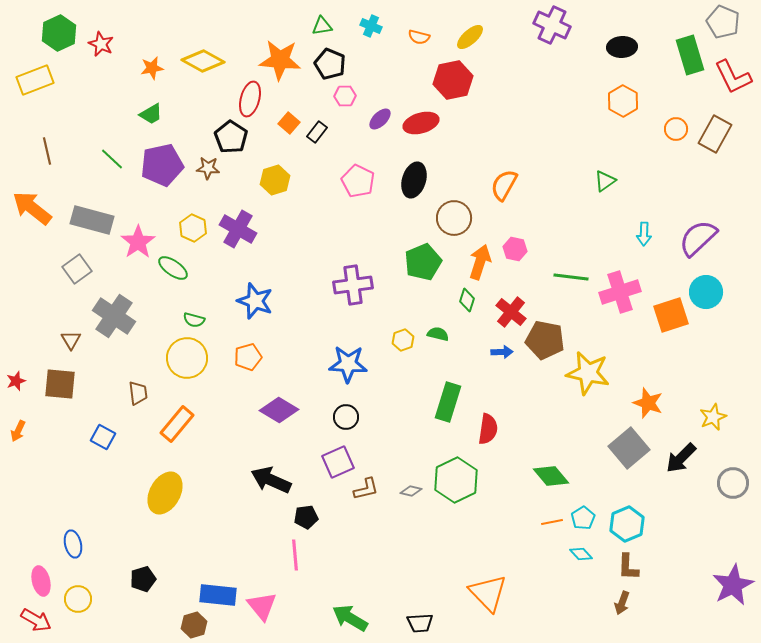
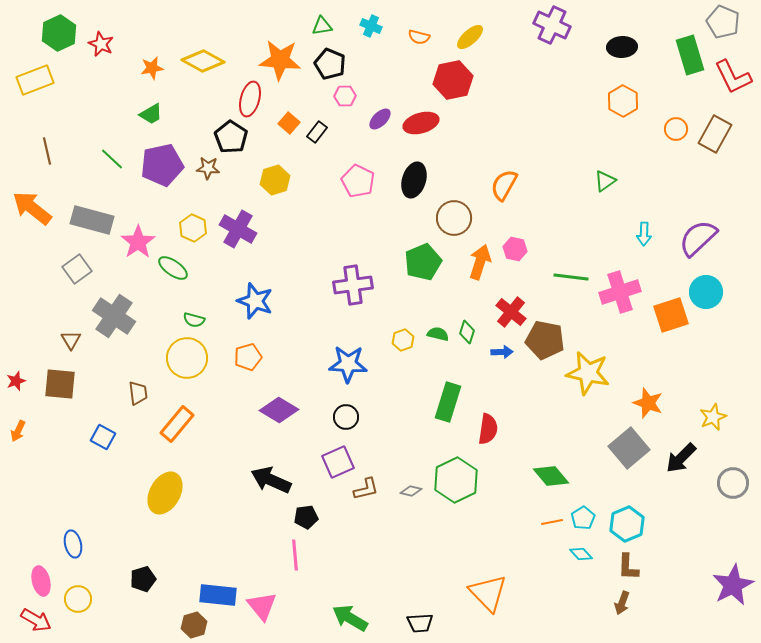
green diamond at (467, 300): moved 32 px down
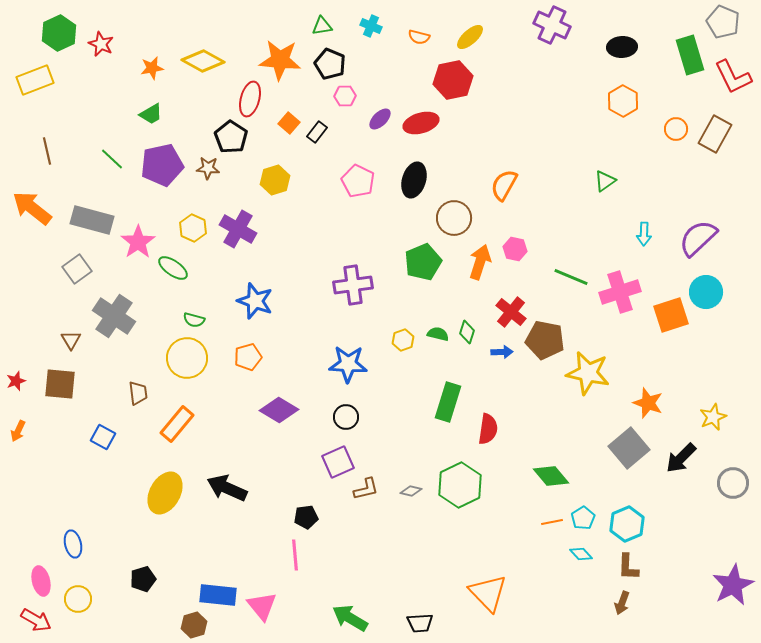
green line at (571, 277): rotated 16 degrees clockwise
black arrow at (271, 480): moved 44 px left, 8 px down
green hexagon at (456, 480): moved 4 px right, 5 px down
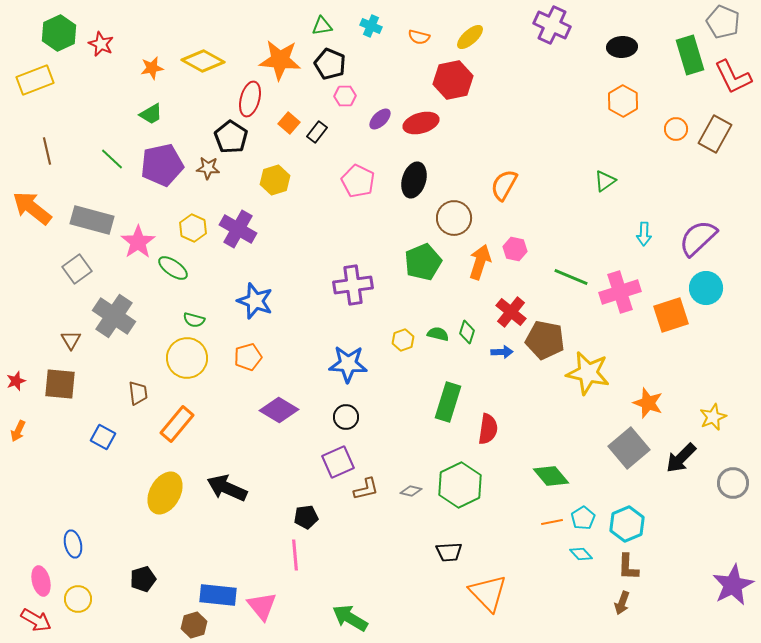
cyan circle at (706, 292): moved 4 px up
black trapezoid at (420, 623): moved 29 px right, 71 px up
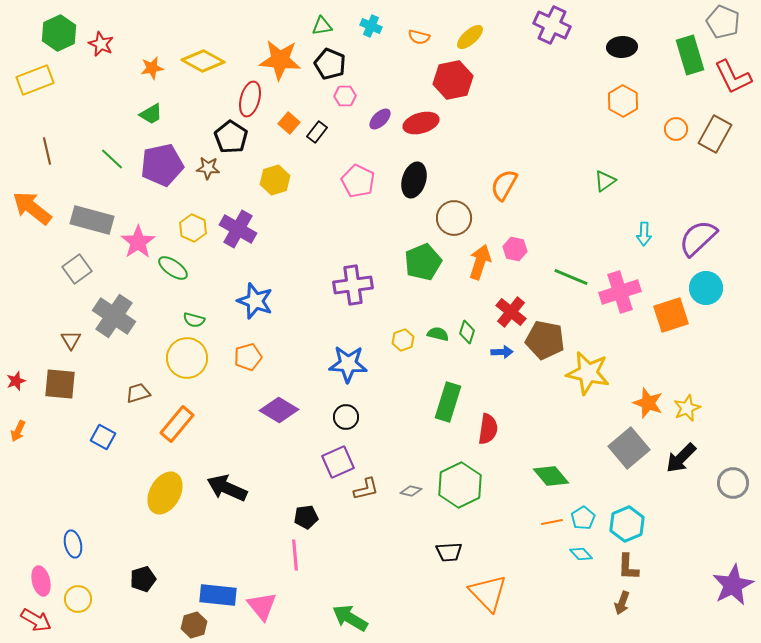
brown trapezoid at (138, 393): rotated 100 degrees counterclockwise
yellow star at (713, 417): moved 26 px left, 9 px up
